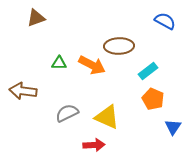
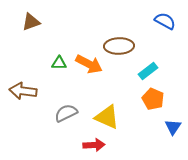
brown triangle: moved 5 px left, 4 px down
orange arrow: moved 3 px left, 1 px up
gray semicircle: moved 1 px left
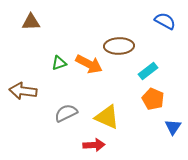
brown triangle: rotated 18 degrees clockwise
green triangle: rotated 21 degrees counterclockwise
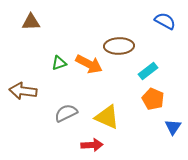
red arrow: moved 2 px left
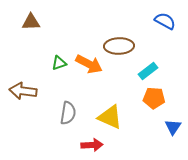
orange pentagon: moved 1 px right, 1 px up; rotated 20 degrees counterclockwise
gray semicircle: moved 2 px right; rotated 125 degrees clockwise
yellow triangle: moved 3 px right
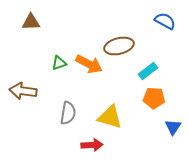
brown ellipse: rotated 12 degrees counterclockwise
yellow triangle: rotated 8 degrees counterclockwise
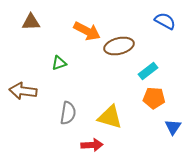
orange arrow: moved 2 px left, 33 px up
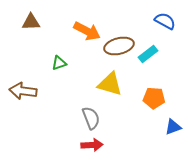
cyan rectangle: moved 17 px up
gray semicircle: moved 23 px right, 5 px down; rotated 30 degrees counterclockwise
yellow triangle: moved 33 px up
blue triangle: rotated 36 degrees clockwise
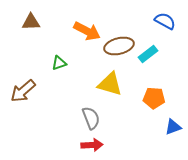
brown arrow: rotated 48 degrees counterclockwise
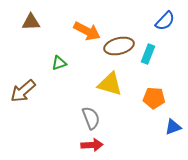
blue semicircle: rotated 105 degrees clockwise
cyan rectangle: rotated 30 degrees counterclockwise
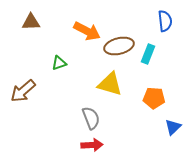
blue semicircle: rotated 50 degrees counterclockwise
blue triangle: rotated 24 degrees counterclockwise
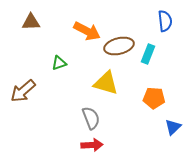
yellow triangle: moved 4 px left, 1 px up
